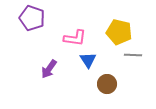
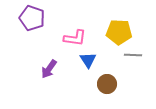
yellow pentagon: rotated 10 degrees counterclockwise
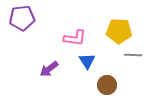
purple pentagon: moved 10 px left; rotated 25 degrees counterclockwise
yellow pentagon: moved 1 px up
blue triangle: moved 1 px left, 1 px down
purple arrow: rotated 18 degrees clockwise
brown circle: moved 1 px down
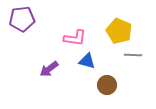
purple pentagon: moved 1 px down
yellow pentagon: rotated 20 degrees clockwise
blue triangle: rotated 42 degrees counterclockwise
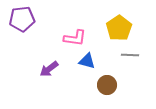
yellow pentagon: moved 3 px up; rotated 15 degrees clockwise
gray line: moved 3 px left
